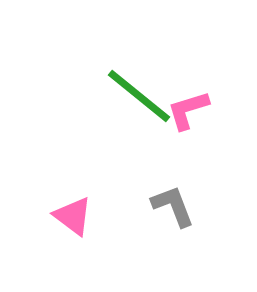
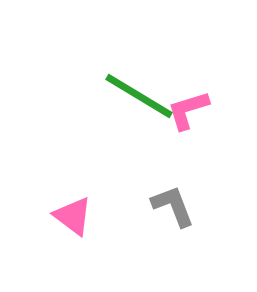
green line: rotated 8 degrees counterclockwise
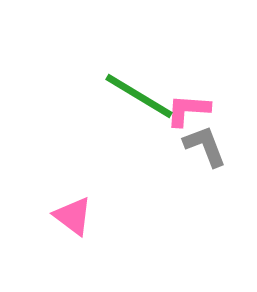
pink L-shape: rotated 21 degrees clockwise
gray L-shape: moved 32 px right, 60 px up
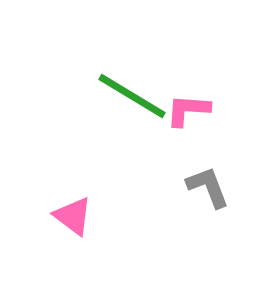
green line: moved 7 px left
gray L-shape: moved 3 px right, 41 px down
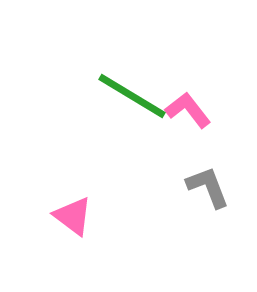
pink L-shape: rotated 48 degrees clockwise
